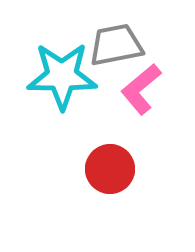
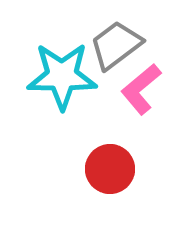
gray trapezoid: rotated 26 degrees counterclockwise
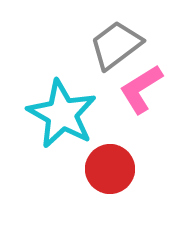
cyan star: moved 38 px down; rotated 28 degrees clockwise
pink L-shape: rotated 8 degrees clockwise
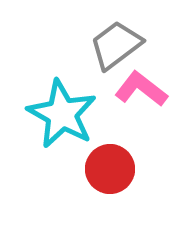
pink L-shape: rotated 70 degrees clockwise
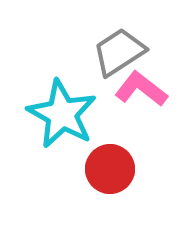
gray trapezoid: moved 3 px right, 7 px down; rotated 4 degrees clockwise
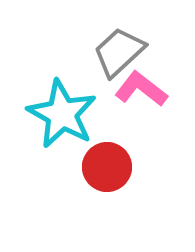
gray trapezoid: rotated 10 degrees counterclockwise
red circle: moved 3 px left, 2 px up
